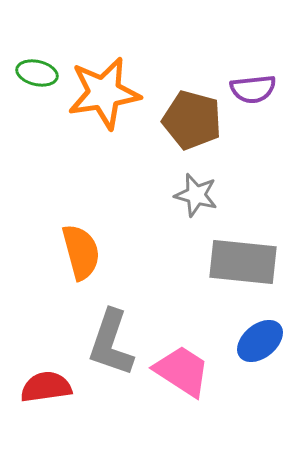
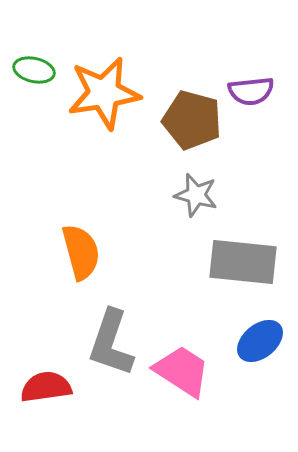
green ellipse: moved 3 px left, 3 px up
purple semicircle: moved 2 px left, 2 px down
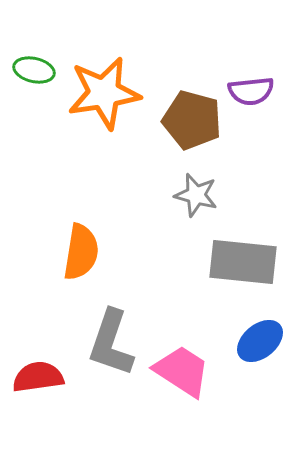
orange semicircle: rotated 24 degrees clockwise
red semicircle: moved 8 px left, 10 px up
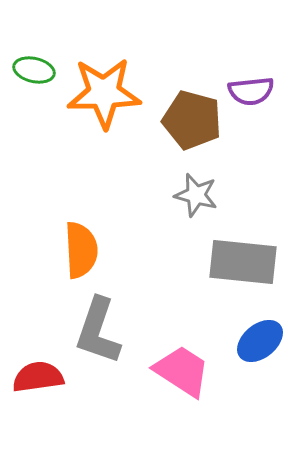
orange star: rotated 8 degrees clockwise
orange semicircle: moved 2 px up; rotated 12 degrees counterclockwise
gray L-shape: moved 13 px left, 12 px up
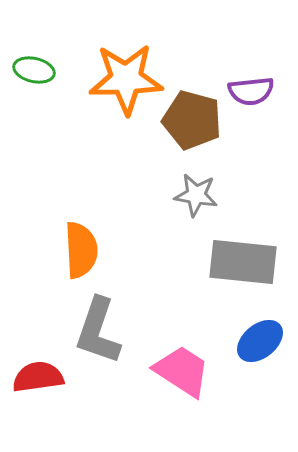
orange star: moved 22 px right, 14 px up
gray star: rotated 6 degrees counterclockwise
